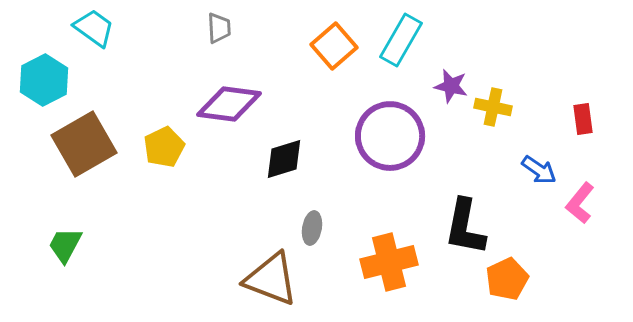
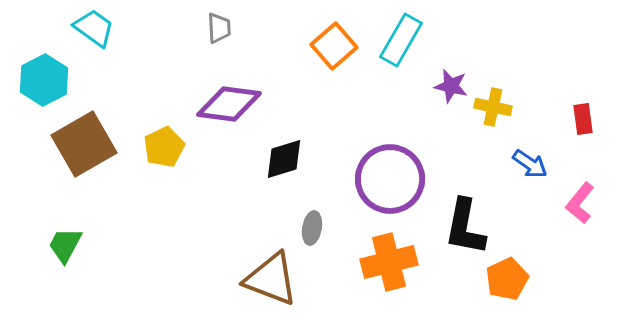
purple circle: moved 43 px down
blue arrow: moved 9 px left, 6 px up
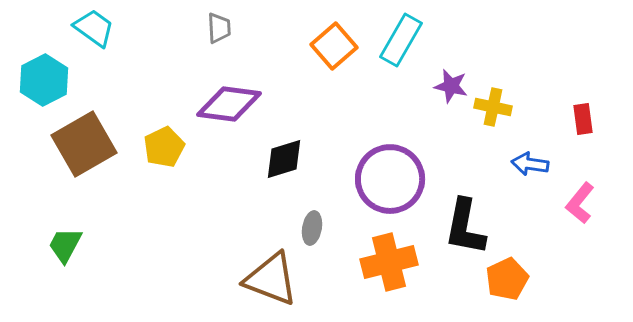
blue arrow: rotated 153 degrees clockwise
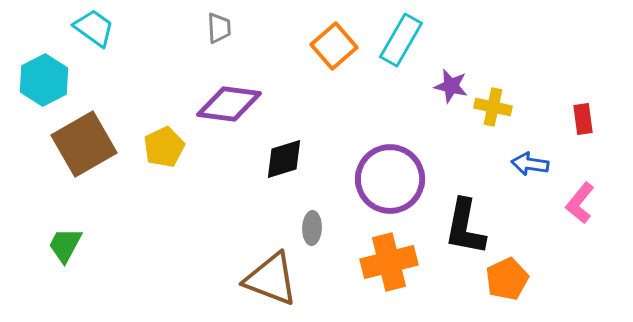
gray ellipse: rotated 8 degrees counterclockwise
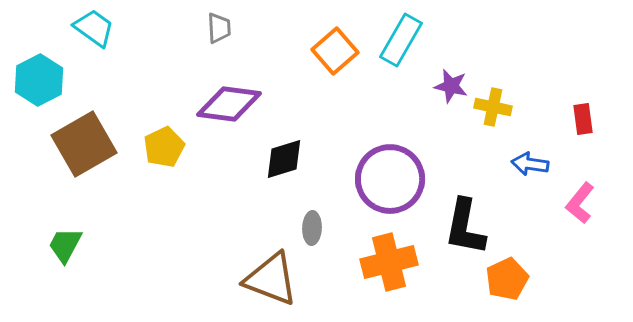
orange square: moved 1 px right, 5 px down
cyan hexagon: moved 5 px left
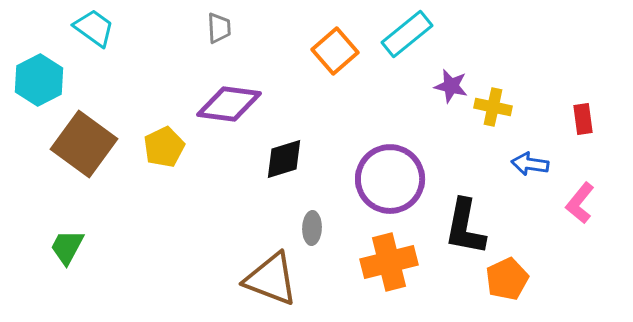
cyan rectangle: moved 6 px right, 6 px up; rotated 21 degrees clockwise
brown square: rotated 24 degrees counterclockwise
green trapezoid: moved 2 px right, 2 px down
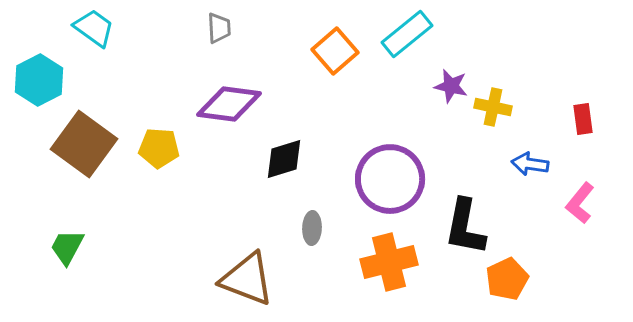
yellow pentagon: moved 5 px left, 1 px down; rotated 30 degrees clockwise
brown triangle: moved 24 px left
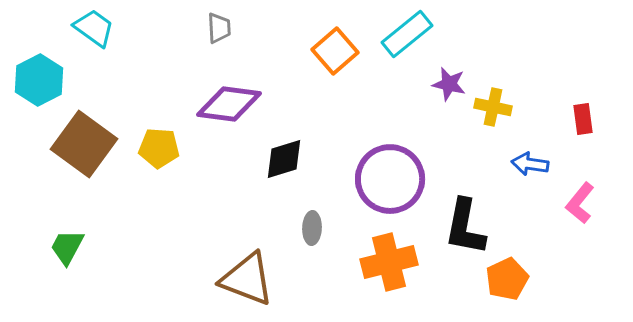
purple star: moved 2 px left, 2 px up
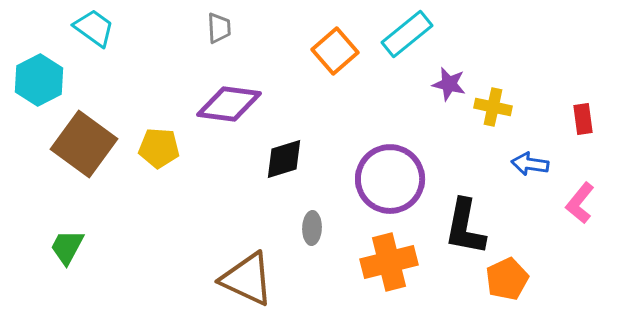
brown triangle: rotated 4 degrees clockwise
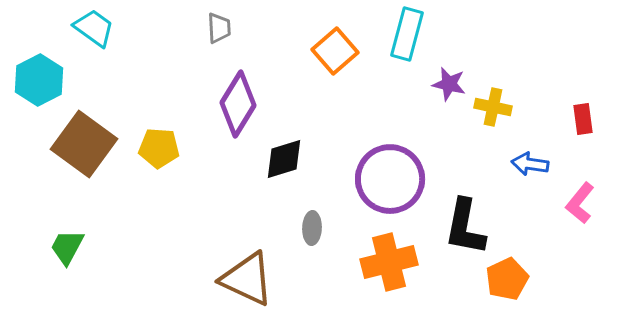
cyan rectangle: rotated 36 degrees counterclockwise
purple diamond: moved 9 px right; rotated 66 degrees counterclockwise
